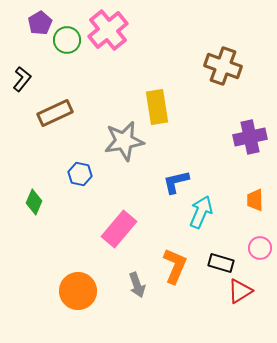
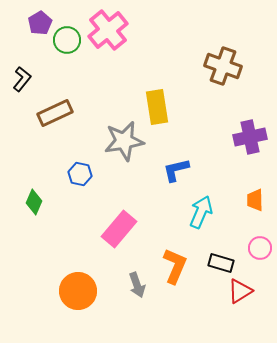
blue L-shape: moved 12 px up
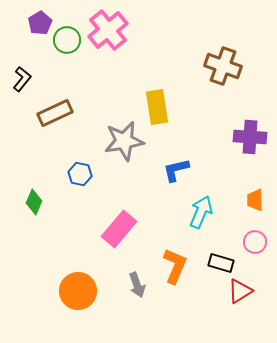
purple cross: rotated 16 degrees clockwise
pink circle: moved 5 px left, 6 px up
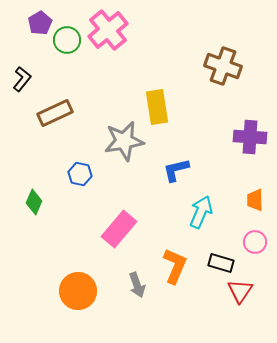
red triangle: rotated 24 degrees counterclockwise
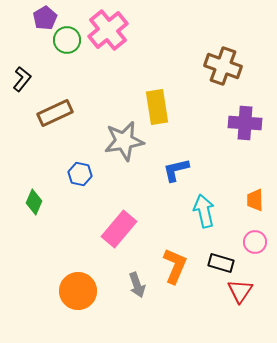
purple pentagon: moved 5 px right, 5 px up
purple cross: moved 5 px left, 14 px up
cyan arrow: moved 3 px right, 1 px up; rotated 36 degrees counterclockwise
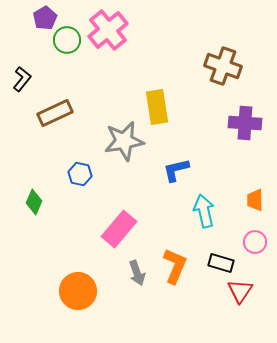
gray arrow: moved 12 px up
